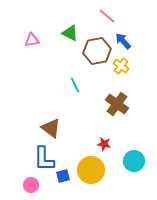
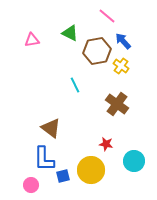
red star: moved 2 px right
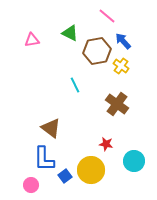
blue square: moved 2 px right; rotated 24 degrees counterclockwise
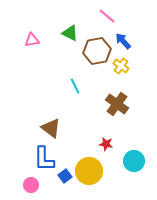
cyan line: moved 1 px down
yellow circle: moved 2 px left, 1 px down
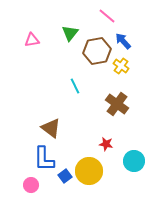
green triangle: rotated 42 degrees clockwise
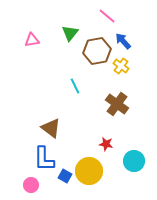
blue square: rotated 24 degrees counterclockwise
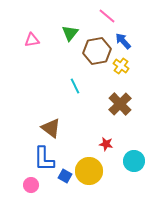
brown cross: moved 3 px right; rotated 10 degrees clockwise
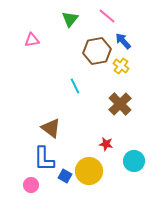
green triangle: moved 14 px up
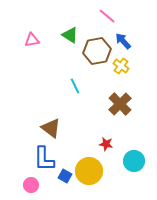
green triangle: moved 16 px down; rotated 36 degrees counterclockwise
